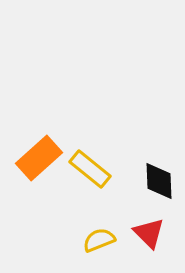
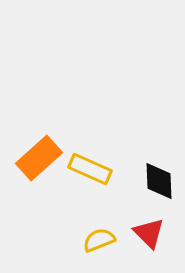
yellow rectangle: rotated 15 degrees counterclockwise
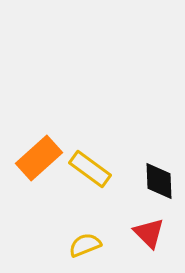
yellow rectangle: rotated 12 degrees clockwise
yellow semicircle: moved 14 px left, 5 px down
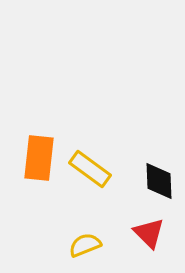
orange rectangle: rotated 42 degrees counterclockwise
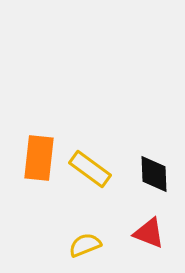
black diamond: moved 5 px left, 7 px up
red triangle: rotated 24 degrees counterclockwise
